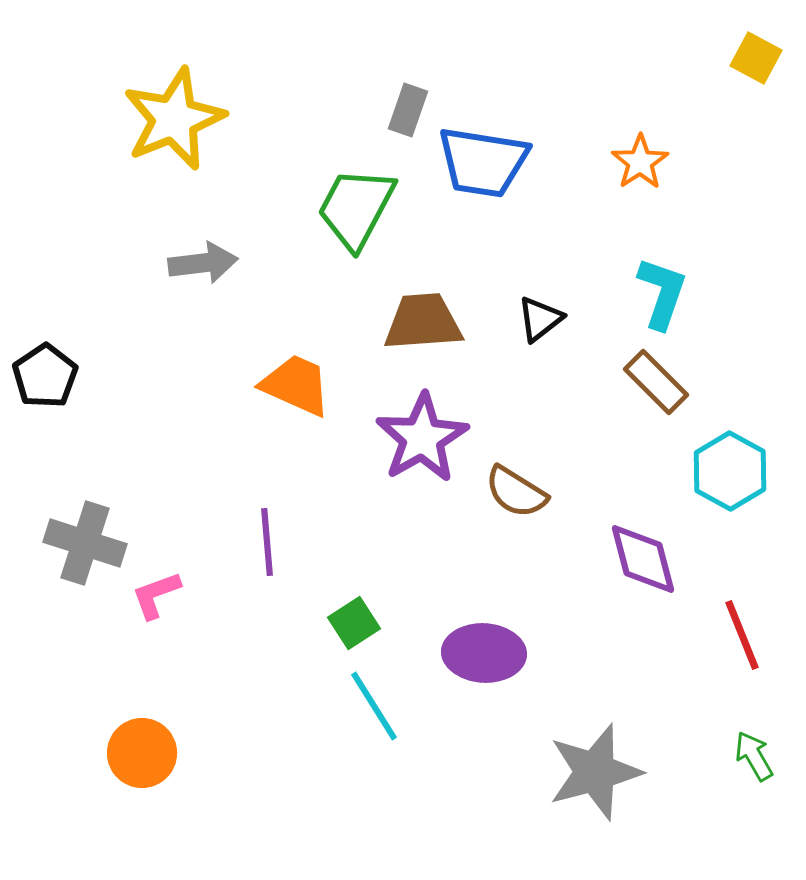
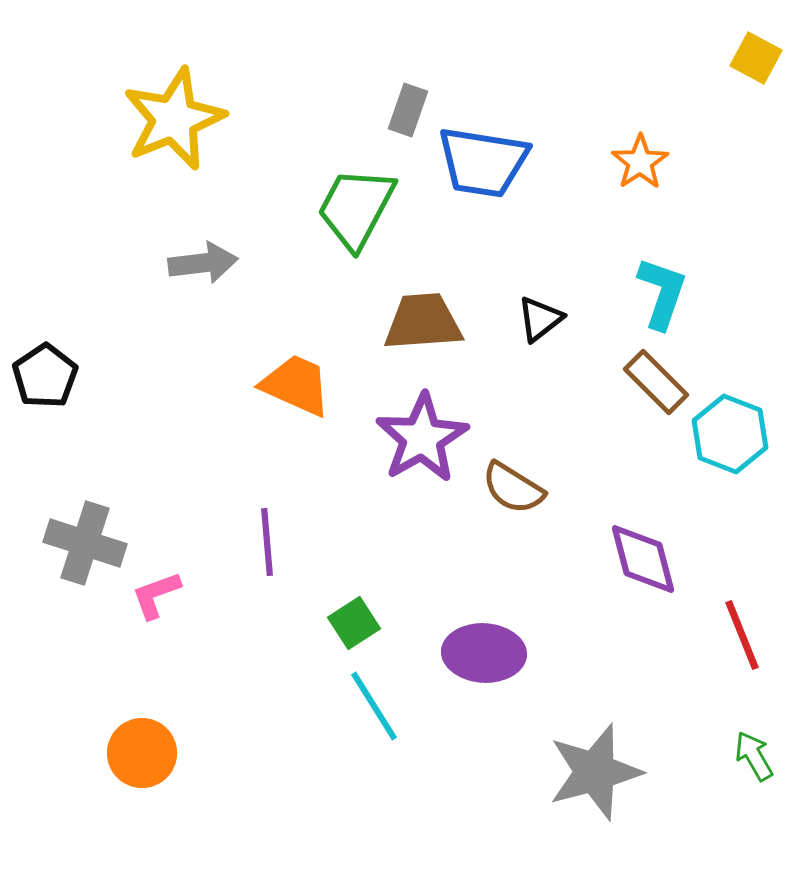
cyan hexagon: moved 37 px up; rotated 8 degrees counterclockwise
brown semicircle: moved 3 px left, 4 px up
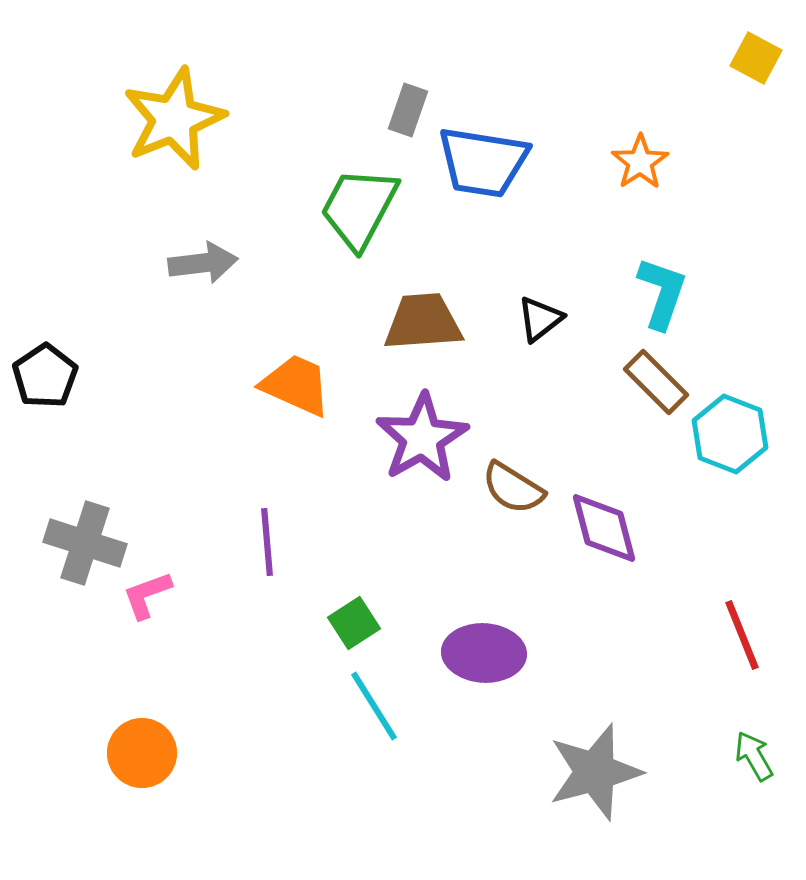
green trapezoid: moved 3 px right
purple diamond: moved 39 px left, 31 px up
pink L-shape: moved 9 px left
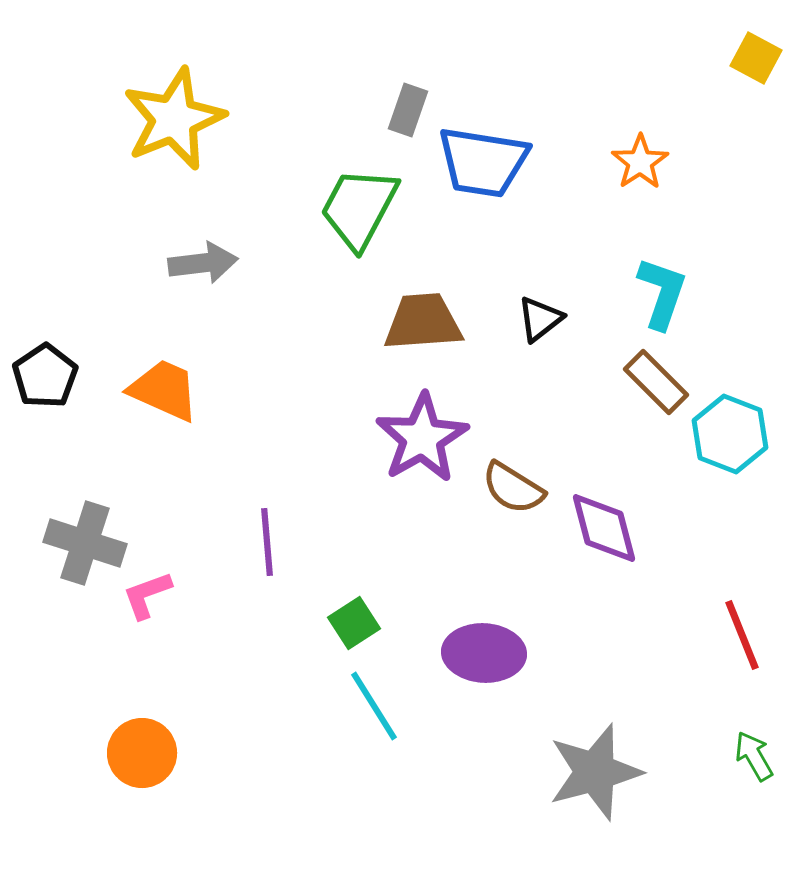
orange trapezoid: moved 132 px left, 5 px down
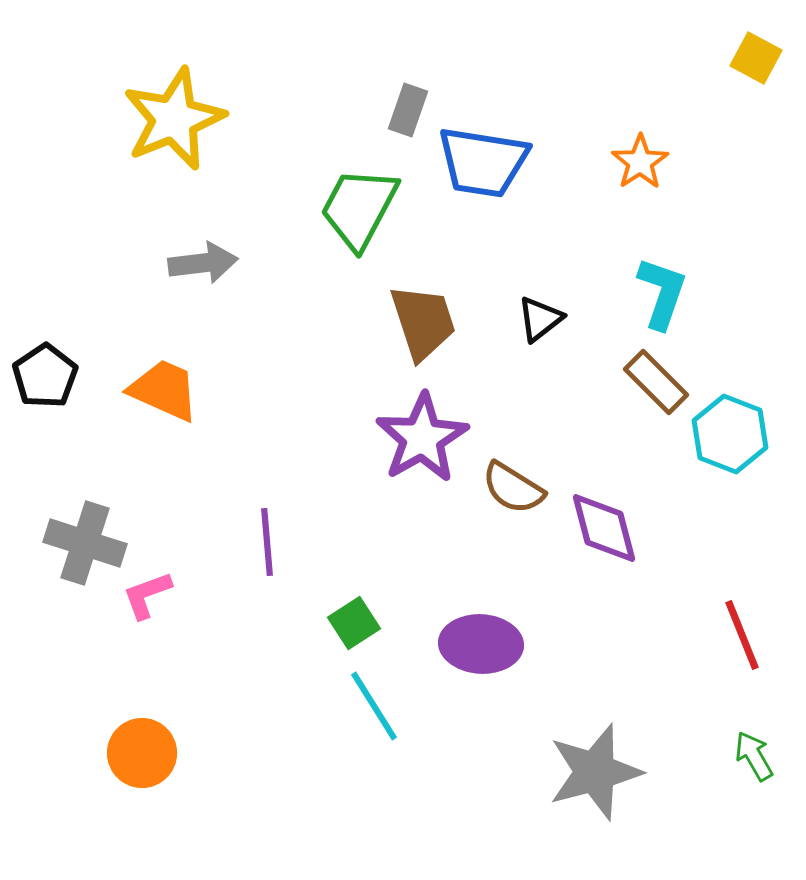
brown trapezoid: rotated 76 degrees clockwise
purple ellipse: moved 3 px left, 9 px up
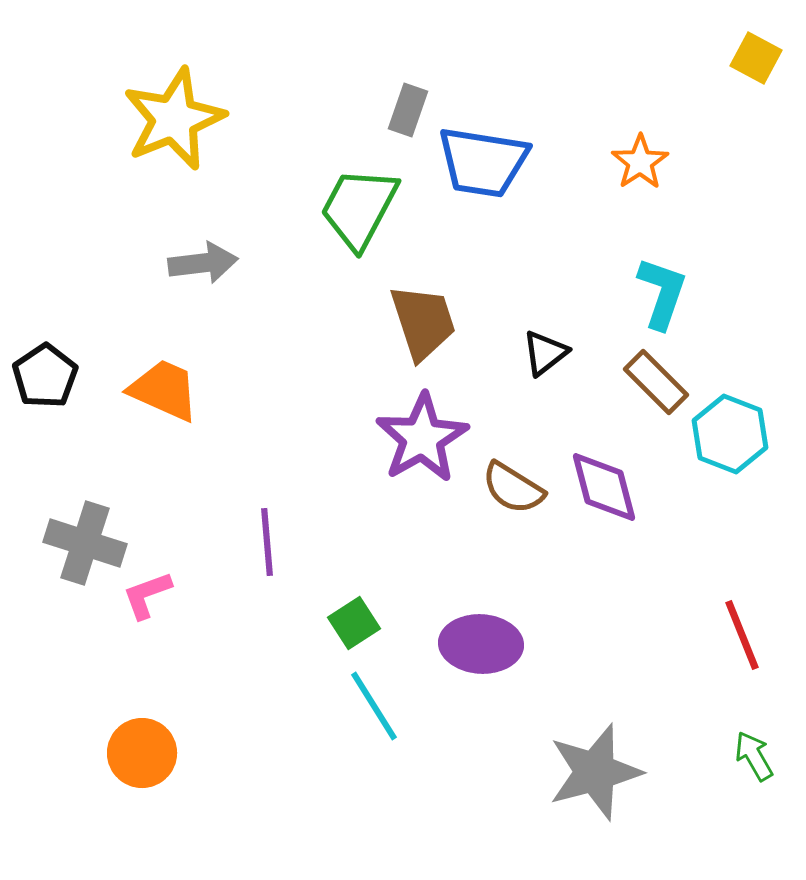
black triangle: moved 5 px right, 34 px down
purple diamond: moved 41 px up
